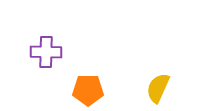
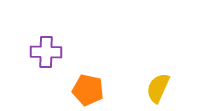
orange pentagon: rotated 12 degrees clockwise
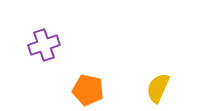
purple cross: moved 2 px left, 7 px up; rotated 20 degrees counterclockwise
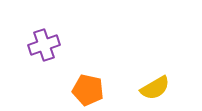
yellow semicircle: moved 3 px left; rotated 144 degrees counterclockwise
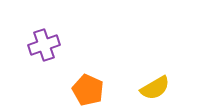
orange pentagon: rotated 12 degrees clockwise
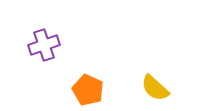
yellow semicircle: rotated 72 degrees clockwise
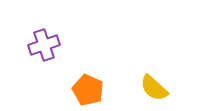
yellow semicircle: moved 1 px left
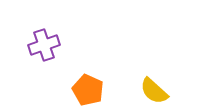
yellow semicircle: moved 3 px down
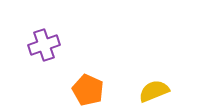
yellow semicircle: rotated 116 degrees clockwise
